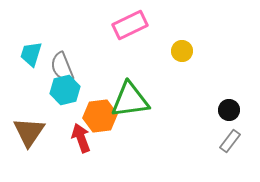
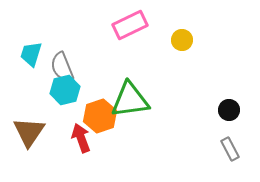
yellow circle: moved 11 px up
orange hexagon: rotated 12 degrees counterclockwise
gray rectangle: moved 8 px down; rotated 65 degrees counterclockwise
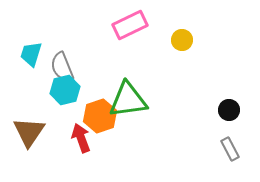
green triangle: moved 2 px left
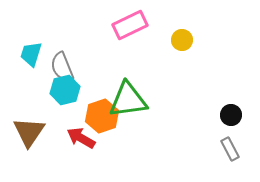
black circle: moved 2 px right, 5 px down
orange hexagon: moved 2 px right
red arrow: rotated 40 degrees counterclockwise
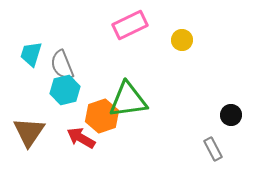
gray semicircle: moved 2 px up
gray rectangle: moved 17 px left
